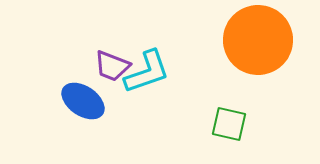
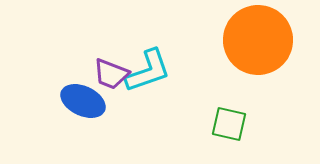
purple trapezoid: moved 1 px left, 8 px down
cyan L-shape: moved 1 px right, 1 px up
blue ellipse: rotated 9 degrees counterclockwise
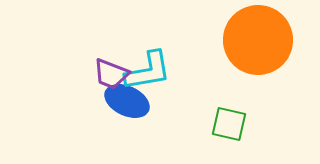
cyan L-shape: rotated 9 degrees clockwise
blue ellipse: moved 44 px right
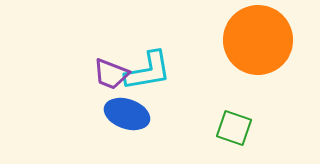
blue ellipse: moved 13 px down; rotated 6 degrees counterclockwise
green square: moved 5 px right, 4 px down; rotated 6 degrees clockwise
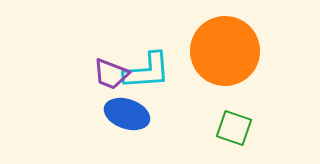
orange circle: moved 33 px left, 11 px down
cyan L-shape: moved 1 px left; rotated 6 degrees clockwise
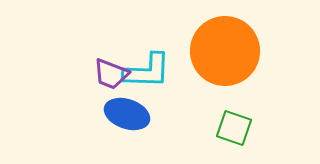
cyan L-shape: rotated 6 degrees clockwise
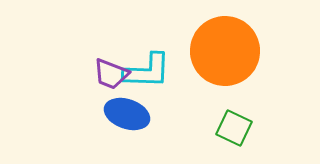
green square: rotated 6 degrees clockwise
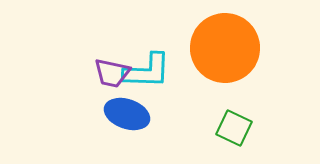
orange circle: moved 3 px up
purple trapezoid: moved 1 px right, 1 px up; rotated 9 degrees counterclockwise
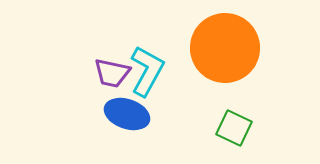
cyan L-shape: rotated 63 degrees counterclockwise
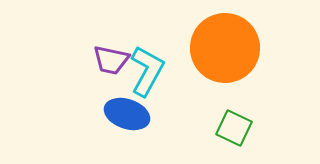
purple trapezoid: moved 1 px left, 13 px up
